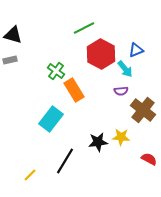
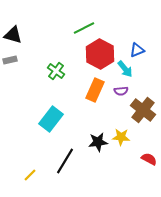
blue triangle: moved 1 px right
red hexagon: moved 1 px left
orange rectangle: moved 21 px right; rotated 55 degrees clockwise
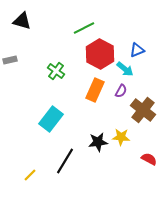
black triangle: moved 9 px right, 14 px up
cyan arrow: rotated 12 degrees counterclockwise
purple semicircle: rotated 56 degrees counterclockwise
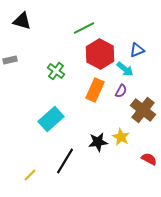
cyan rectangle: rotated 10 degrees clockwise
yellow star: rotated 24 degrees clockwise
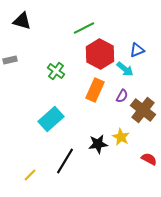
purple semicircle: moved 1 px right, 5 px down
black star: moved 2 px down
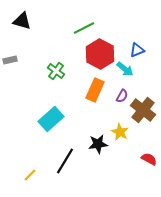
yellow star: moved 1 px left, 5 px up
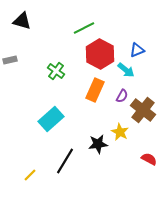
cyan arrow: moved 1 px right, 1 px down
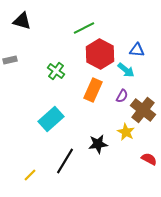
blue triangle: rotated 28 degrees clockwise
orange rectangle: moved 2 px left
yellow star: moved 6 px right
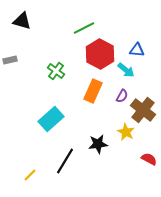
orange rectangle: moved 1 px down
